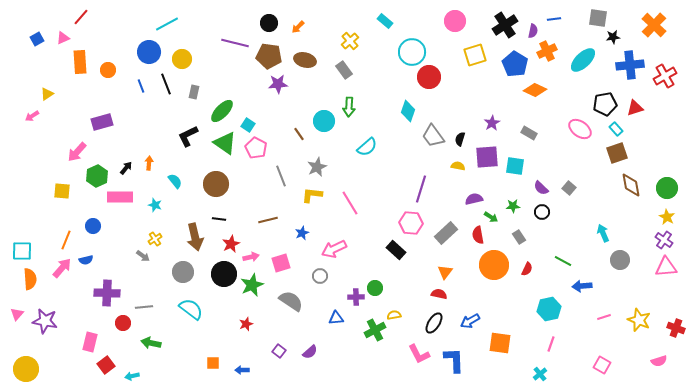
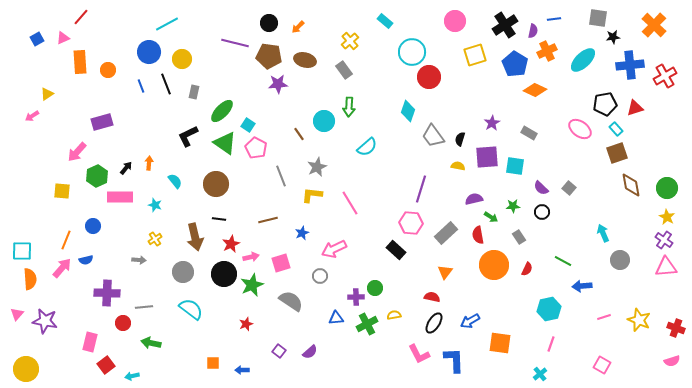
gray arrow at (143, 256): moved 4 px left, 4 px down; rotated 32 degrees counterclockwise
red semicircle at (439, 294): moved 7 px left, 3 px down
green cross at (375, 330): moved 8 px left, 6 px up
pink semicircle at (659, 361): moved 13 px right
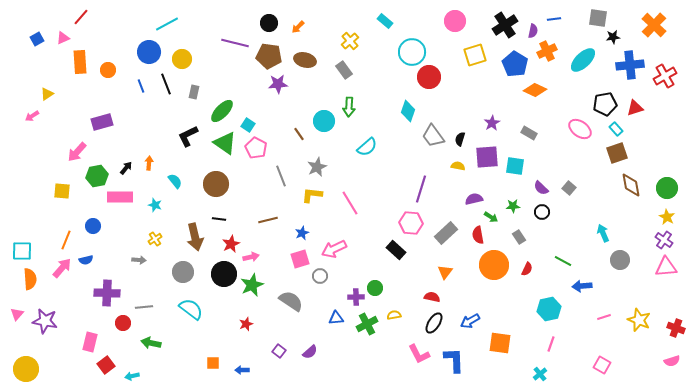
green hexagon at (97, 176): rotated 15 degrees clockwise
pink square at (281, 263): moved 19 px right, 4 px up
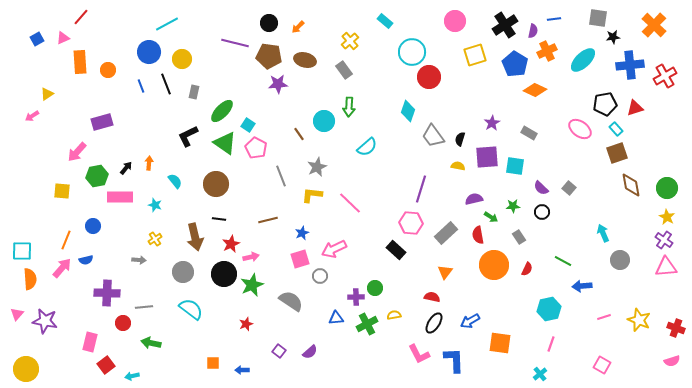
pink line at (350, 203): rotated 15 degrees counterclockwise
